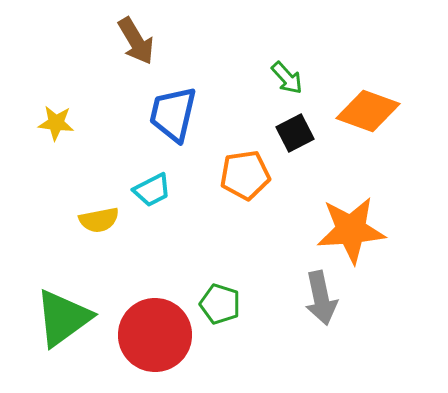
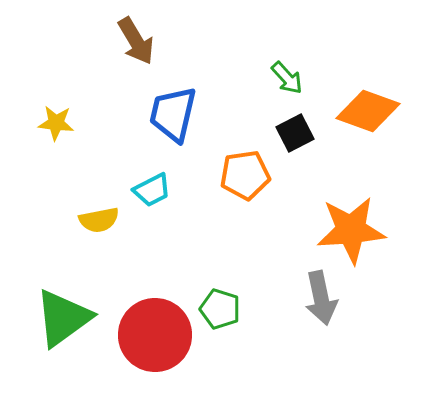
green pentagon: moved 5 px down
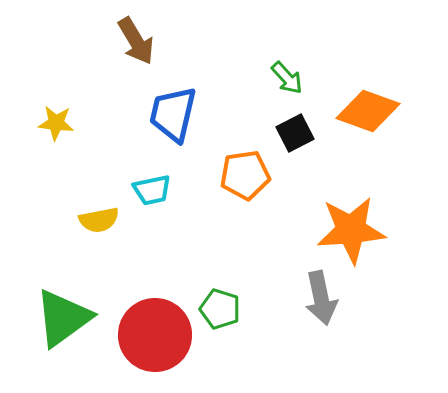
cyan trapezoid: rotated 15 degrees clockwise
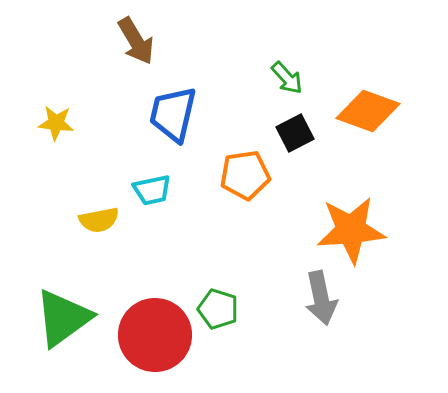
green pentagon: moved 2 px left
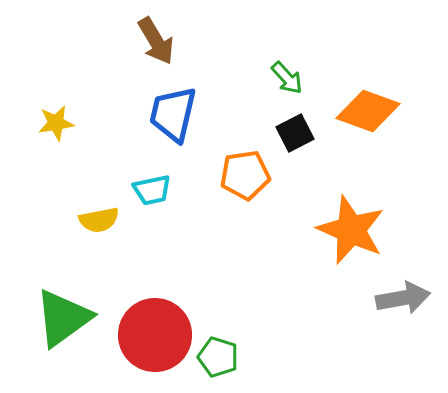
brown arrow: moved 20 px right
yellow star: rotated 15 degrees counterclockwise
orange star: rotated 28 degrees clockwise
gray arrow: moved 82 px right; rotated 88 degrees counterclockwise
green pentagon: moved 48 px down
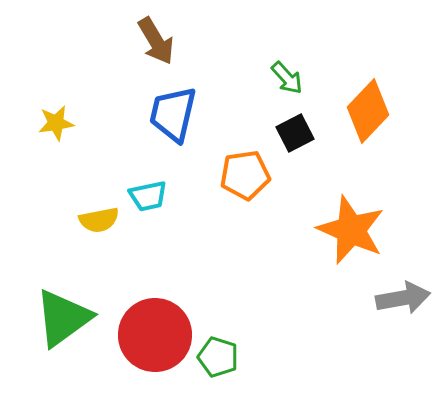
orange diamond: rotated 66 degrees counterclockwise
cyan trapezoid: moved 4 px left, 6 px down
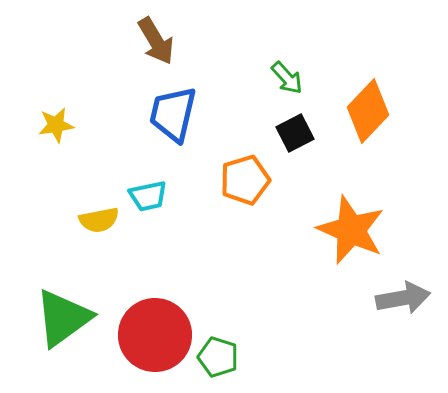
yellow star: moved 2 px down
orange pentagon: moved 5 px down; rotated 9 degrees counterclockwise
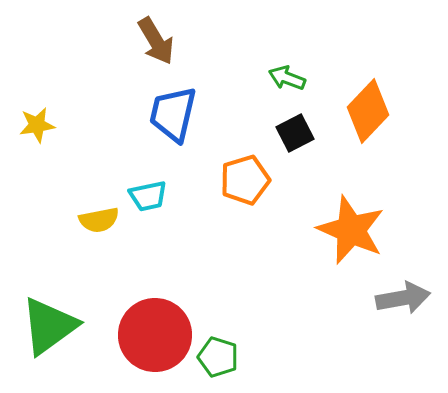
green arrow: rotated 153 degrees clockwise
yellow star: moved 19 px left
green triangle: moved 14 px left, 8 px down
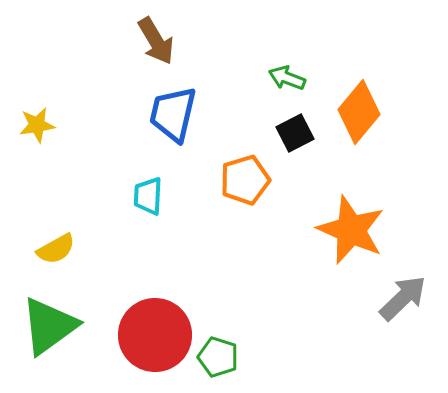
orange diamond: moved 9 px left, 1 px down; rotated 4 degrees counterclockwise
cyan trapezoid: rotated 105 degrees clockwise
yellow semicircle: moved 43 px left, 29 px down; rotated 18 degrees counterclockwise
gray arrow: rotated 34 degrees counterclockwise
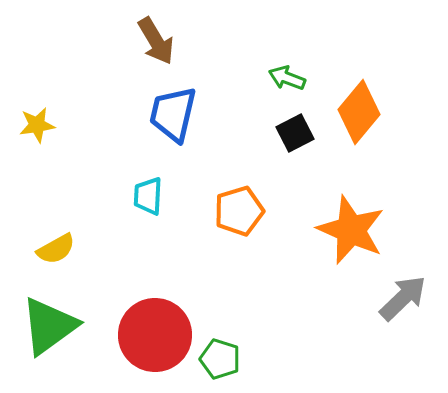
orange pentagon: moved 6 px left, 31 px down
green pentagon: moved 2 px right, 2 px down
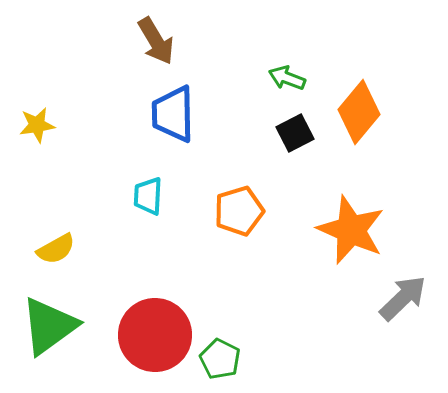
blue trapezoid: rotated 14 degrees counterclockwise
green pentagon: rotated 9 degrees clockwise
